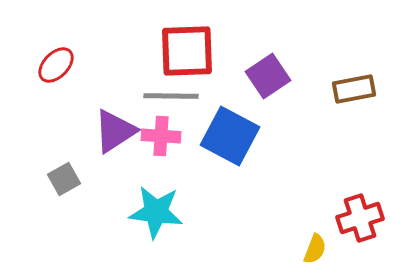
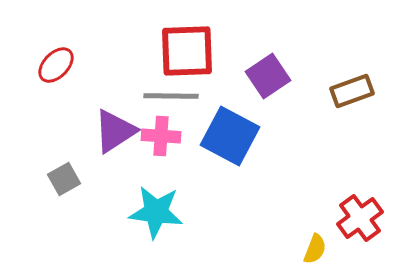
brown rectangle: moved 2 px left, 2 px down; rotated 9 degrees counterclockwise
red cross: rotated 18 degrees counterclockwise
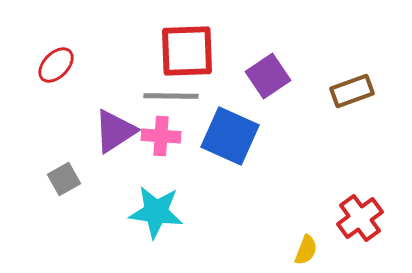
blue square: rotated 4 degrees counterclockwise
yellow semicircle: moved 9 px left, 1 px down
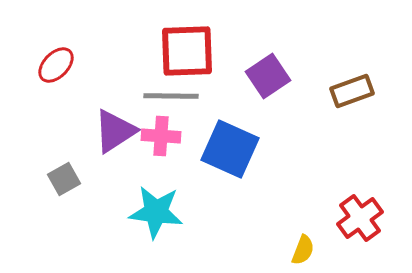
blue square: moved 13 px down
yellow semicircle: moved 3 px left
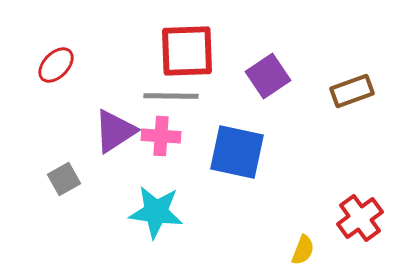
blue square: moved 7 px right, 3 px down; rotated 12 degrees counterclockwise
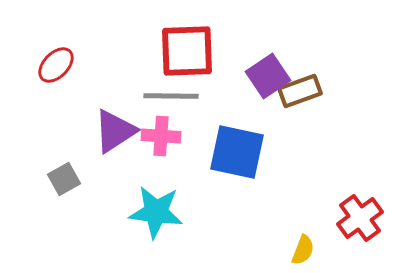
brown rectangle: moved 52 px left
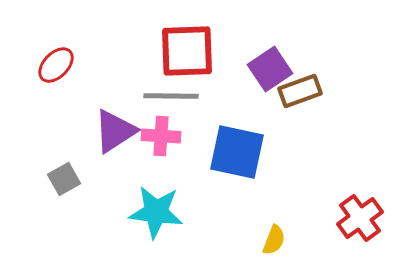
purple square: moved 2 px right, 7 px up
yellow semicircle: moved 29 px left, 10 px up
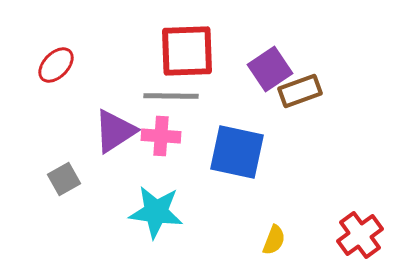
red cross: moved 17 px down
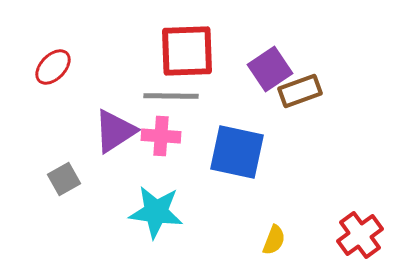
red ellipse: moved 3 px left, 2 px down
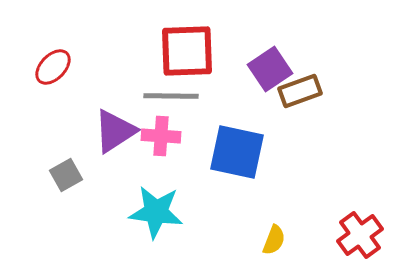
gray square: moved 2 px right, 4 px up
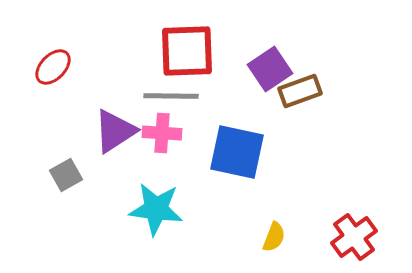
pink cross: moved 1 px right, 3 px up
cyan star: moved 3 px up
red cross: moved 6 px left, 2 px down
yellow semicircle: moved 3 px up
